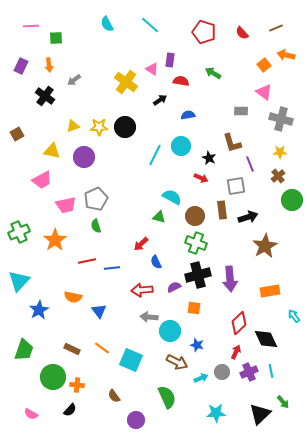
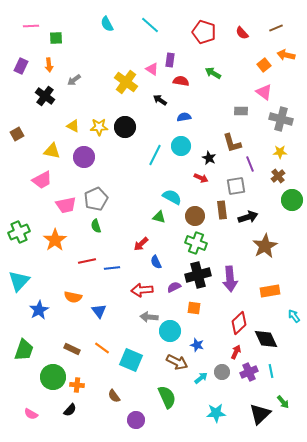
black arrow at (160, 100): rotated 112 degrees counterclockwise
blue semicircle at (188, 115): moved 4 px left, 2 px down
yellow triangle at (73, 126): rotated 48 degrees clockwise
cyan arrow at (201, 378): rotated 16 degrees counterclockwise
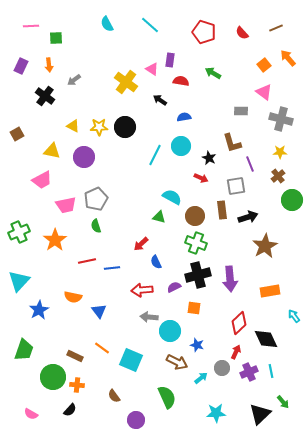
orange arrow at (286, 55): moved 2 px right, 3 px down; rotated 36 degrees clockwise
brown rectangle at (72, 349): moved 3 px right, 7 px down
gray circle at (222, 372): moved 4 px up
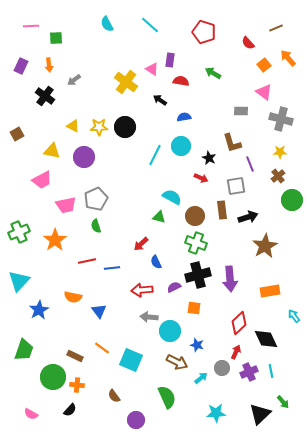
red semicircle at (242, 33): moved 6 px right, 10 px down
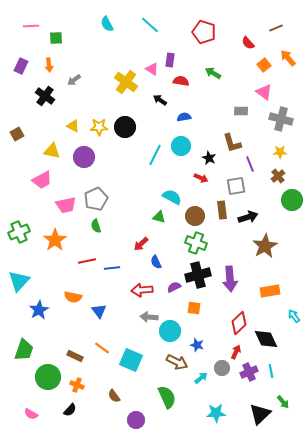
green circle at (53, 377): moved 5 px left
orange cross at (77, 385): rotated 16 degrees clockwise
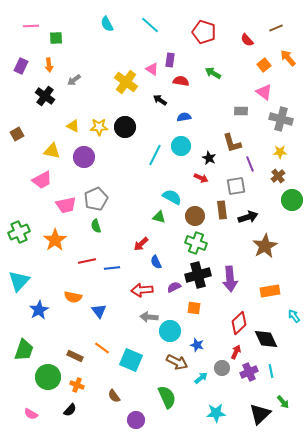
red semicircle at (248, 43): moved 1 px left, 3 px up
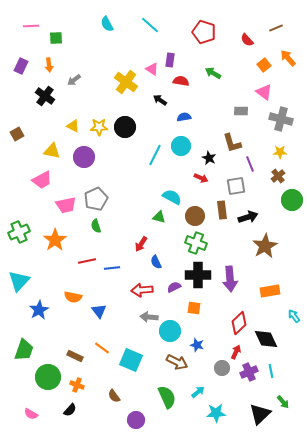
red arrow at (141, 244): rotated 14 degrees counterclockwise
black cross at (198, 275): rotated 15 degrees clockwise
cyan arrow at (201, 378): moved 3 px left, 14 px down
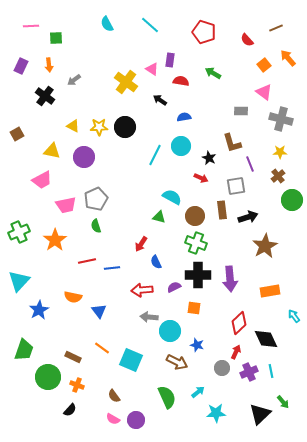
brown rectangle at (75, 356): moved 2 px left, 1 px down
pink semicircle at (31, 414): moved 82 px right, 5 px down
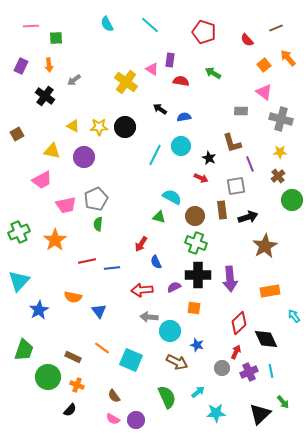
black arrow at (160, 100): moved 9 px down
green semicircle at (96, 226): moved 2 px right, 2 px up; rotated 24 degrees clockwise
